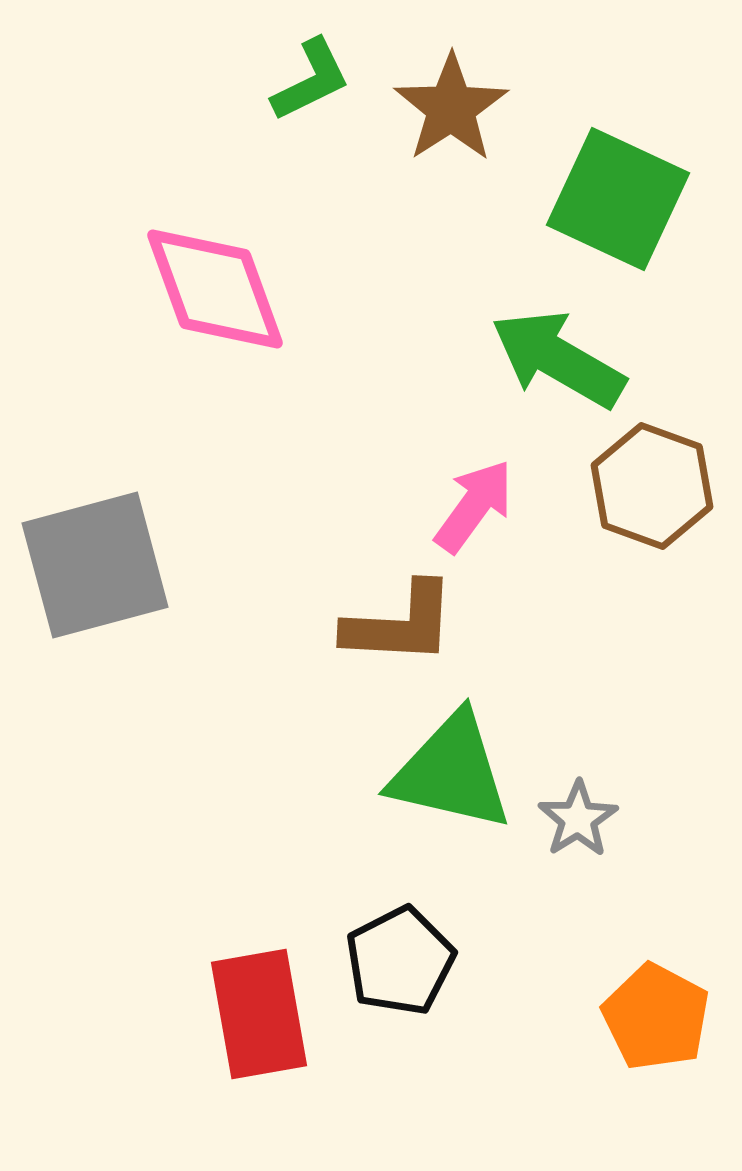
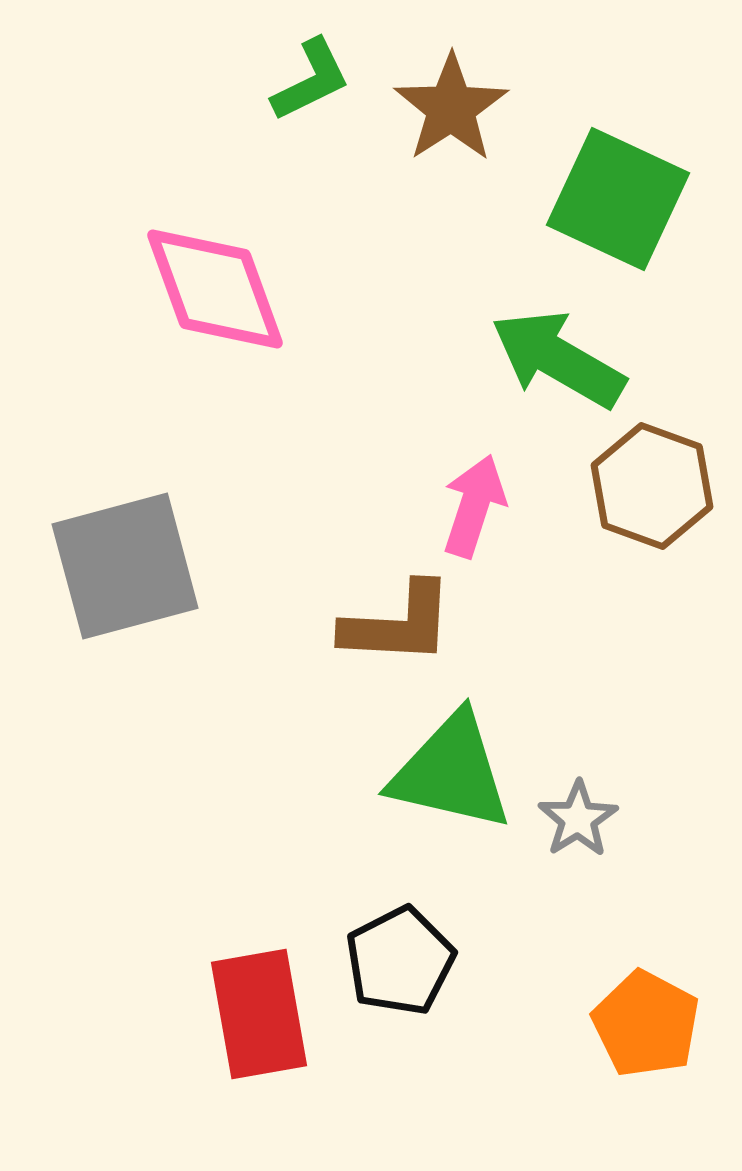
pink arrow: rotated 18 degrees counterclockwise
gray square: moved 30 px right, 1 px down
brown L-shape: moved 2 px left
orange pentagon: moved 10 px left, 7 px down
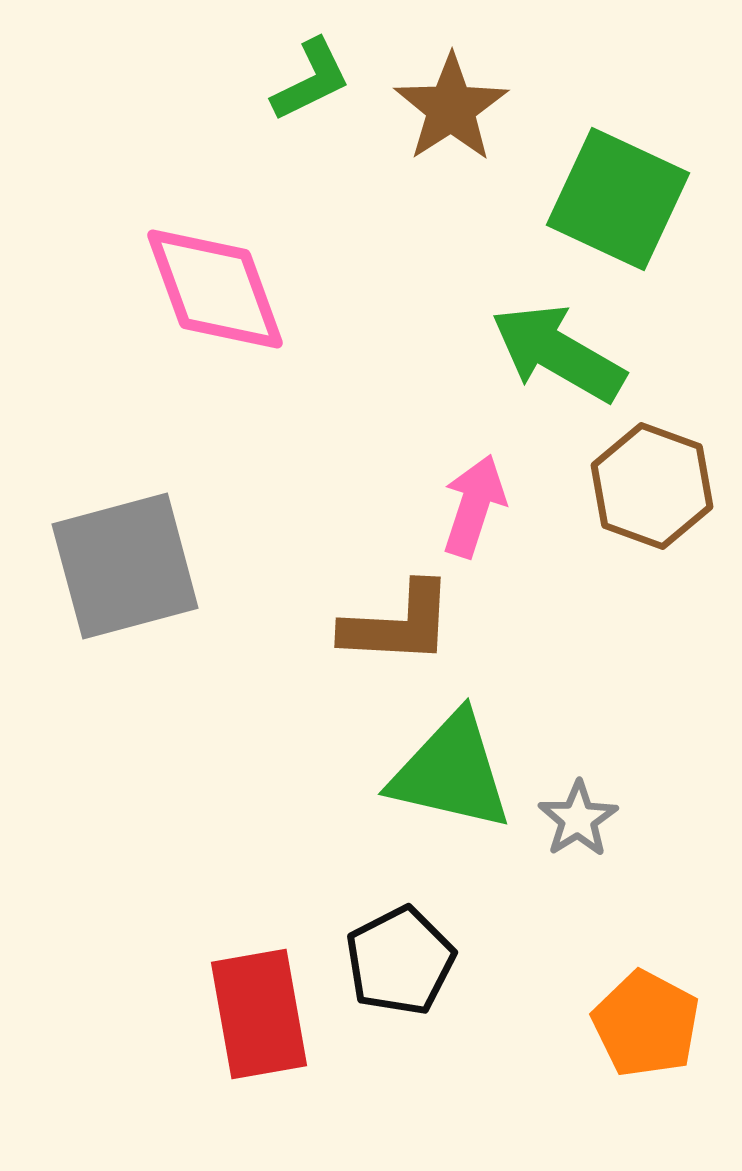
green arrow: moved 6 px up
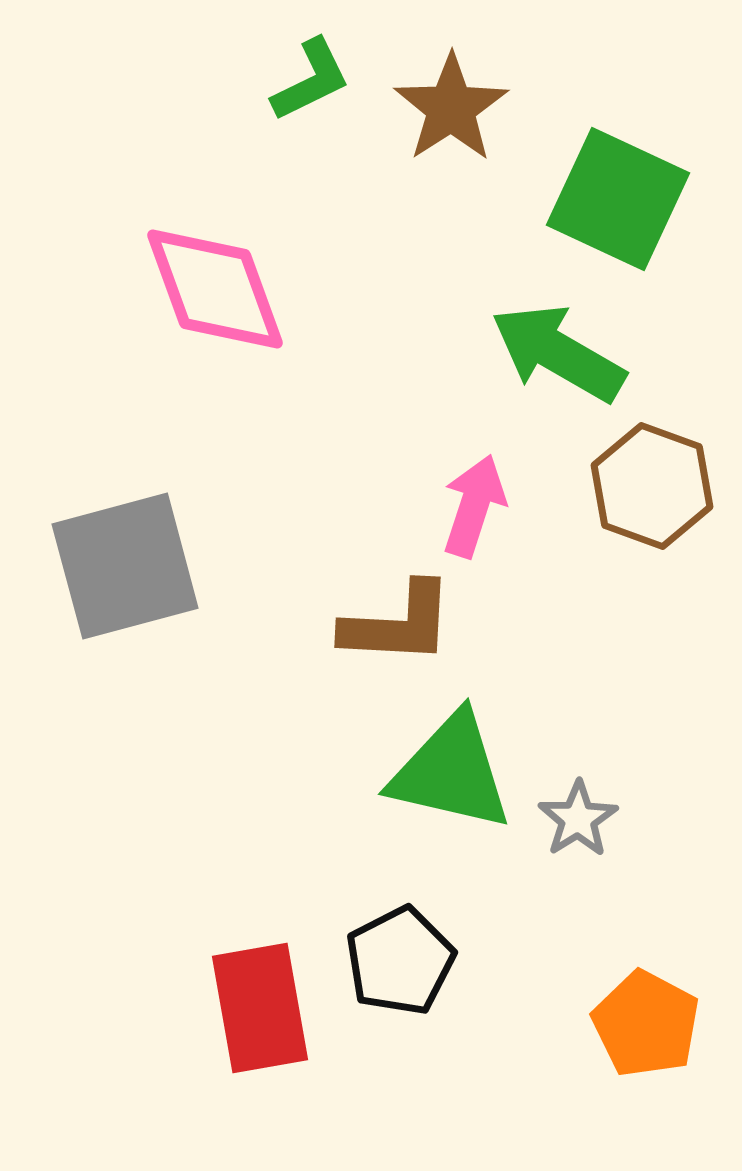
red rectangle: moved 1 px right, 6 px up
